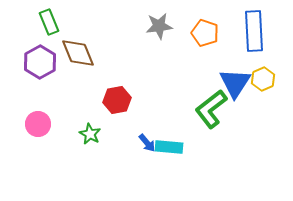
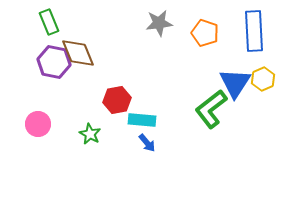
gray star: moved 3 px up
purple hexagon: moved 14 px right; rotated 20 degrees counterclockwise
cyan rectangle: moved 27 px left, 27 px up
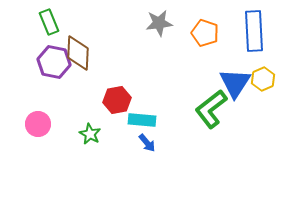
brown diamond: rotated 24 degrees clockwise
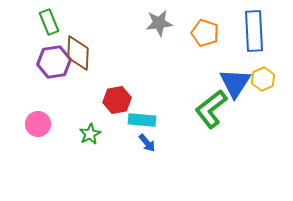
purple hexagon: rotated 20 degrees counterclockwise
green star: rotated 15 degrees clockwise
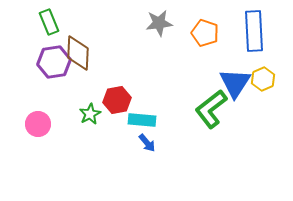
green star: moved 20 px up
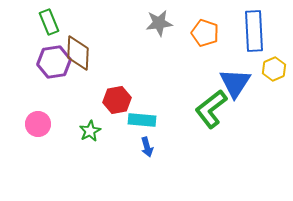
yellow hexagon: moved 11 px right, 10 px up
green star: moved 17 px down
blue arrow: moved 4 px down; rotated 24 degrees clockwise
